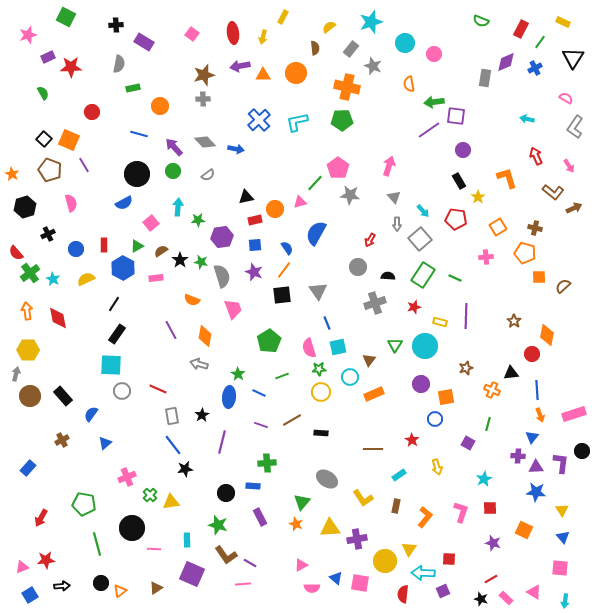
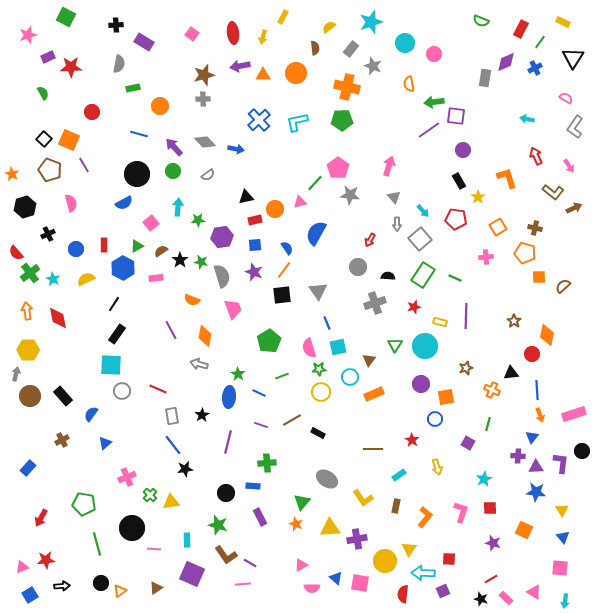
black rectangle at (321, 433): moved 3 px left; rotated 24 degrees clockwise
purple line at (222, 442): moved 6 px right
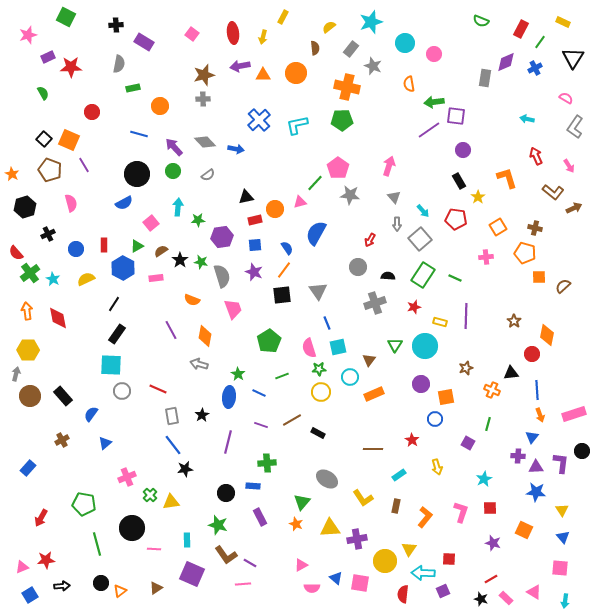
cyan L-shape at (297, 122): moved 3 px down
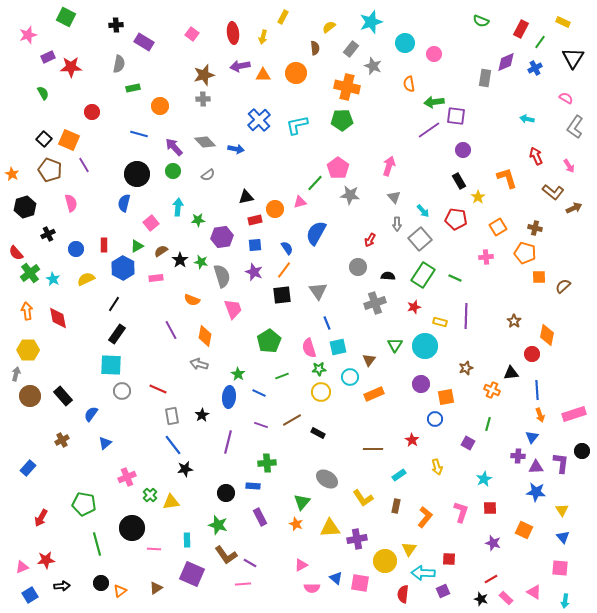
blue semicircle at (124, 203): rotated 132 degrees clockwise
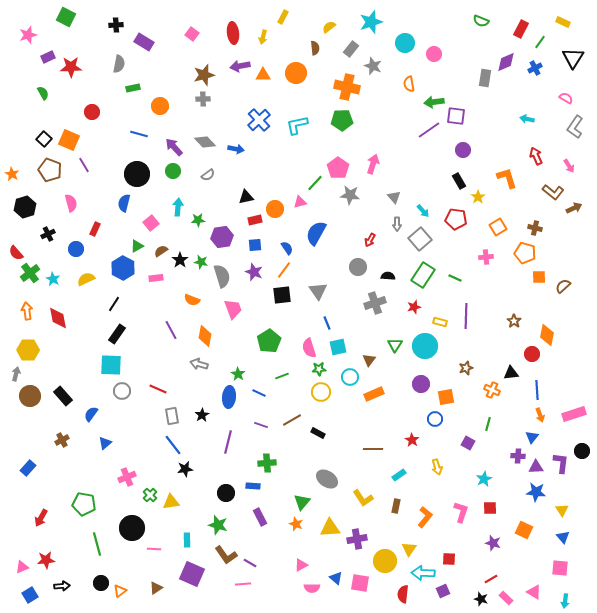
pink arrow at (389, 166): moved 16 px left, 2 px up
red rectangle at (104, 245): moved 9 px left, 16 px up; rotated 24 degrees clockwise
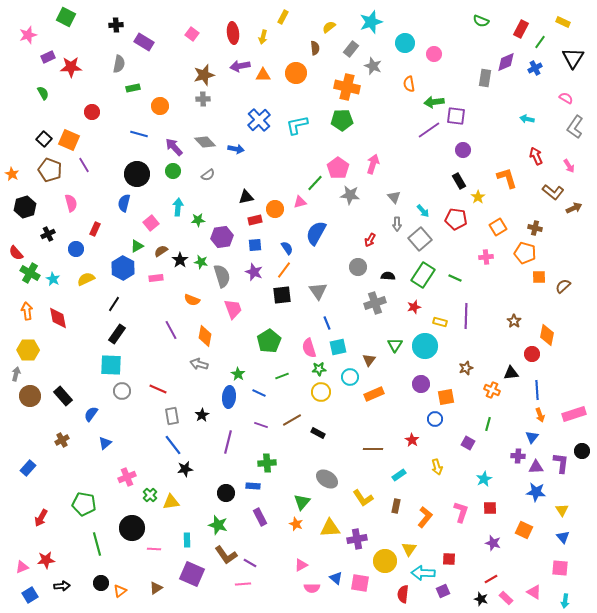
green cross at (30, 273): rotated 24 degrees counterclockwise
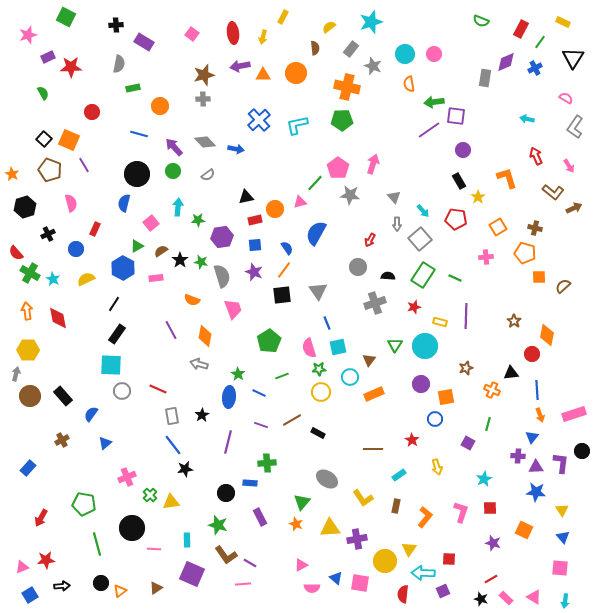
cyan circle at (405, 43): moved 11 px down
blue rectangle at (253, 486): moved 3 px left, 3 px up
pink triangle at (534, 592): moved 5 px down
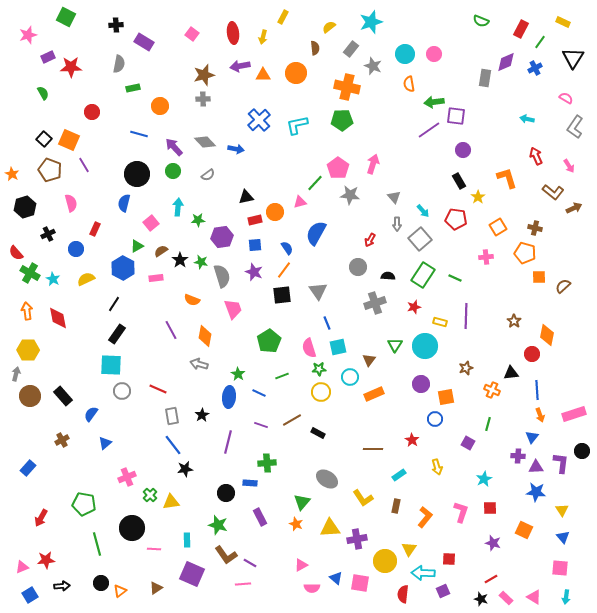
orange circle at (275, 209): moved 3 px down
cyan arrow at (565, 601): moved 1 px right, 4 px up
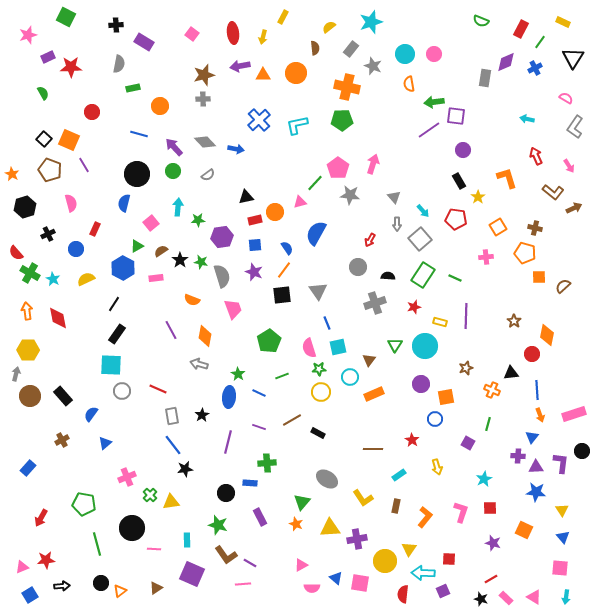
purple line at (261, 425): moved 2 px left, 2 px down
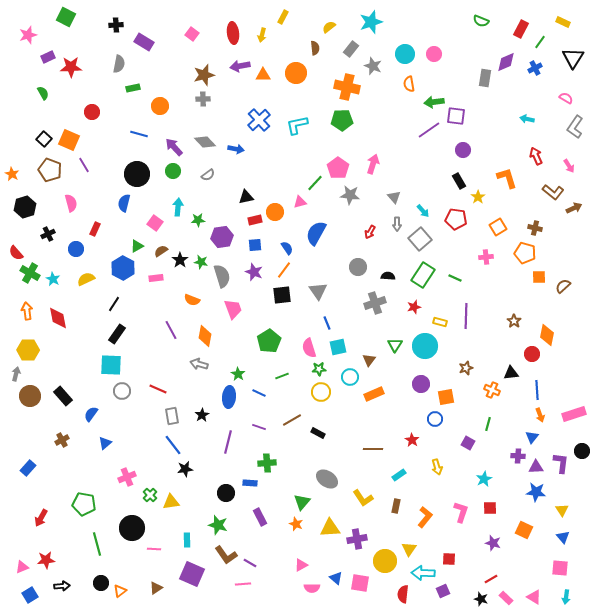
yellow arrow at (263, 37): moved 1 px left, 2 px up
pink square at (151, 223): moved 4 px right; rotated 14 degrees counterclockwise
red arrow at (370, 240): moved 8 px up
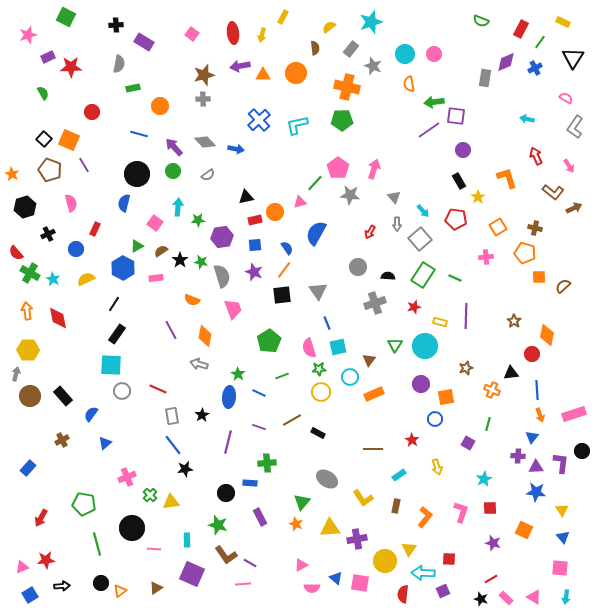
pink arrow at (373, 164): moved 1 px right, 5 px down
